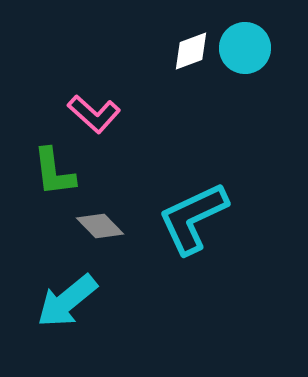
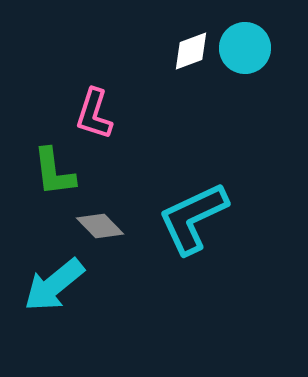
pink L-shape: rotated 66 degrees clockwise
cyan arrow: moved 13 px left, 16 px up
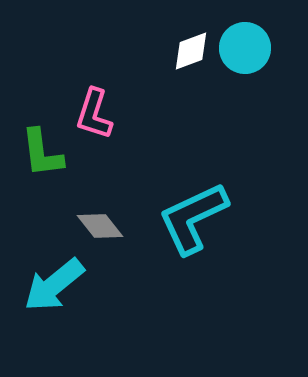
green L-shape: moved 12 px left, 19 px up
gray diamond: rotated 6 degrees clockwise
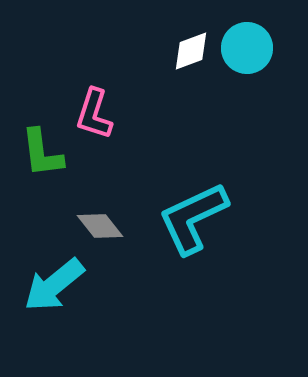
cyan circle: moved 2 px right
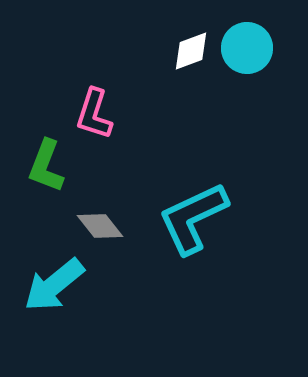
green L-shape: moved 4 px right, 13 px down; rotated 28 degrees clockwise
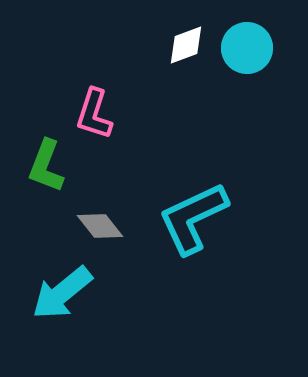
white diamond: moved 5 px left, 6 px up
cyan arrow: moved 8 px right, 8 px down
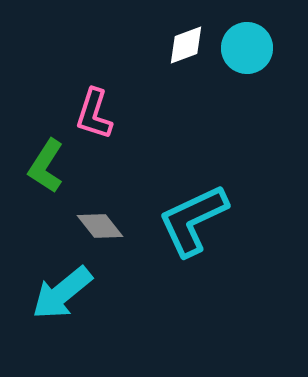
green L-shape: rotated 12 degrees clockwise
cyan L-shape: moved 2 px down
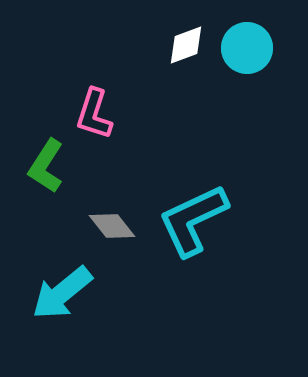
gray diamond: moved 12 px right
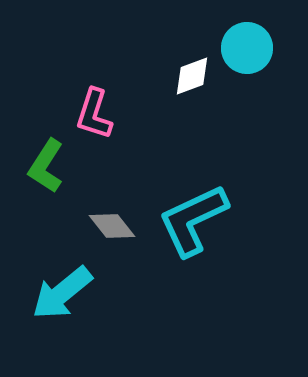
white diamond: moved 6 px right, 31 px down
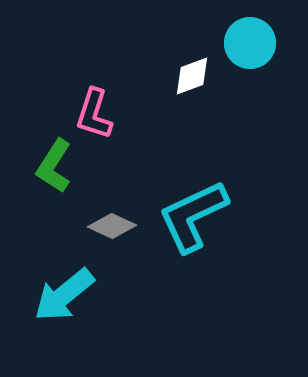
cyan circle: moved 3 px right, 5 px up
green L-shape: moved 8 px right
cyan L-shape: moved 4 px up
gray diamond: rotated 27 degrees counterclockwise
cyan arrow: moved 2 px right, 2 px down
